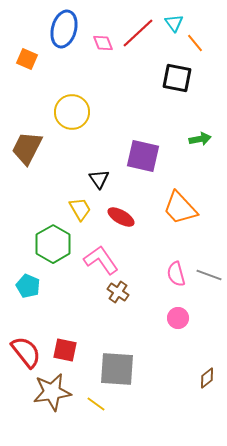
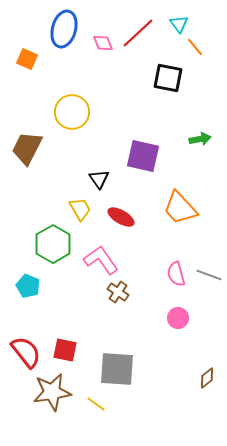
cyan triangle: moved 5 px right, 1 px down
orange line: moved 4 px down
black square: moved 9 px left
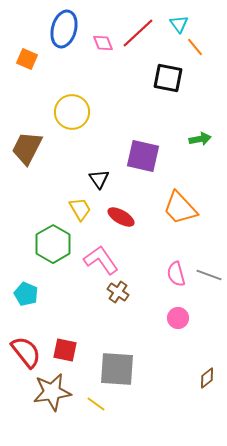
cyan pentagon: moved 2 px left, 8 px down
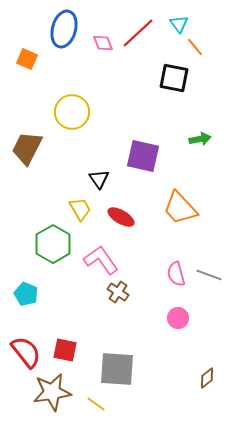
black square: moved 6 px right
